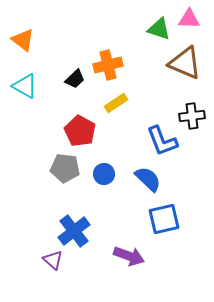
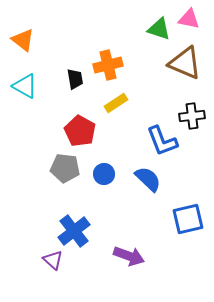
pink triangle: rotated 10 degrees clockwise
black trapezoid: rotated 55 degrees counterclockwise
blue square: moved 24 px right
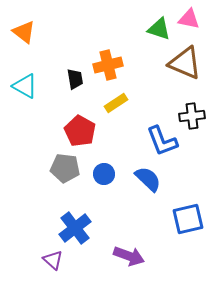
orange triangle: moved 1 px right, 8 px up
blue cross: moved 1 px right, 3 px up
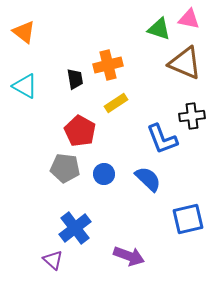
blue L-shape: moved 2 px up
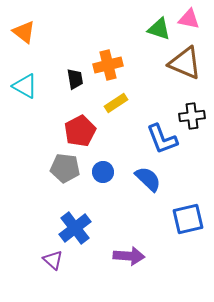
red pentagon: rotated 16 degrees clockwise
blue circle: moved 1 px left, 2 px up
purple arrow: rotated 16 degrees counterclockwise
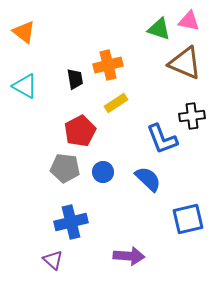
pink triangle: moved 2 px down
blue cross: moved 4 px left, 6 px up; rotated 24 degrees clockwise
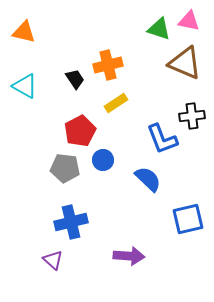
orange triangle: rotated 25 degrees counterclockwise
black trapezoid: rotated 25 degrees counterclockwise
blue circle: moved 12 px up
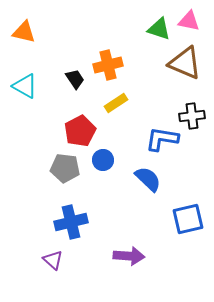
blue L-shape: rotated 120 degrees clockwise
